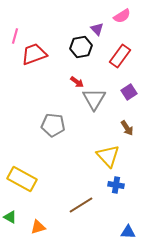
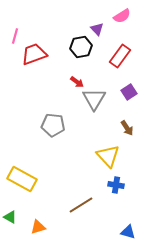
blue triangle: rotated 14 degrees clockwise
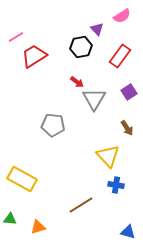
pink line: moved 1 px right, 1 px down; rotated 42 degrees clockwise
red trapezoid: moved 2 px down; rotated 12 degrees counterclockwise
green triangle: moved 2 px down; rotated 24 degrees counterclockwise
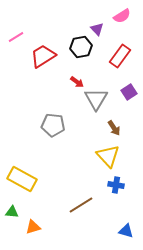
red trapezoid: moved 9 px right
gray triangle: moved 2 px right
brown arrow: moved 13 px left
green triangle: moved 2 px right, 7 px up
orange triangle: moved 5 px left
blue triangle: moved 2 px left, 1 px up
